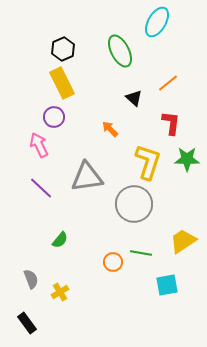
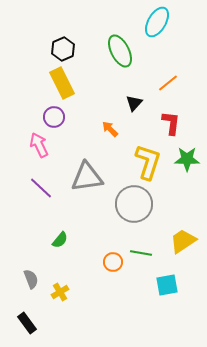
black triangle: moved 5 px down; rotated 30 degrees clockwise
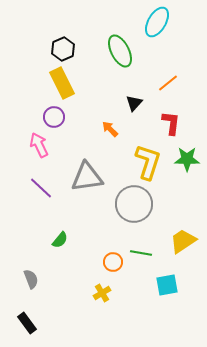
yellow cross: moved 42 px right, 1 px down
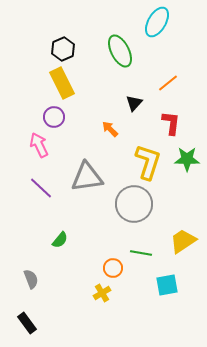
orange circle: moved 6 px down
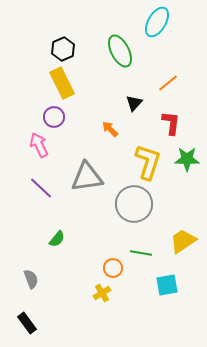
green semicircle: moved 3 px left, 1 px up
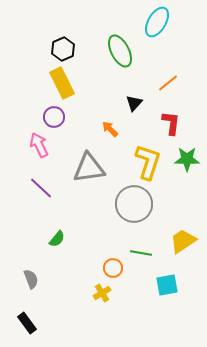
gray triangle: moved 2 px right, 9 px up
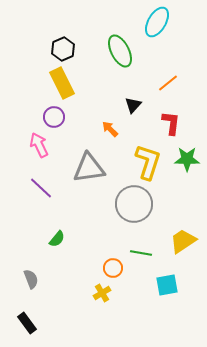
black triangle: moved 1 px left, 2 px down
